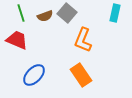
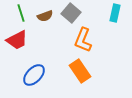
gray square: moved 4 px right
red trapezoid: rotated 130 degrees clockwise
orange rectangle: moved 1 px left, 4 px up
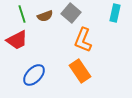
green line: moved 1 px right, 1 px down
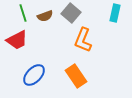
green line: moved 1 px right, 1 px up
orange rectangle: moved 4 px left, 5 px down
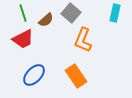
brown semicircle: moved 1 px right, 4 px down; rotated 21 degrees counterclockwise
red trapezoid: moved 6 px right, 1 px up
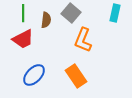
green line: rotated 18 degrees clockwise
brown semicircle: rotated 42 degrees counterclockwise
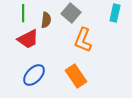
red trapezoid: moved 5 px right
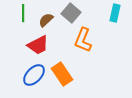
brown semicircle: rotated 140 degrees counterclockwise
red trapezoid: moved 10 px right, 6 px down
orange rectangle: moved 14 px left, 2 px up
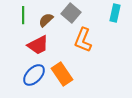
green line: moved 2 px down
